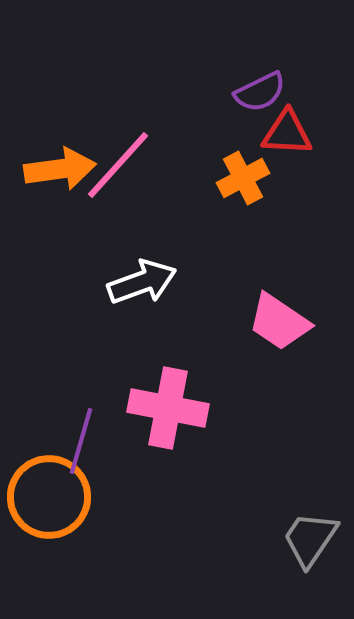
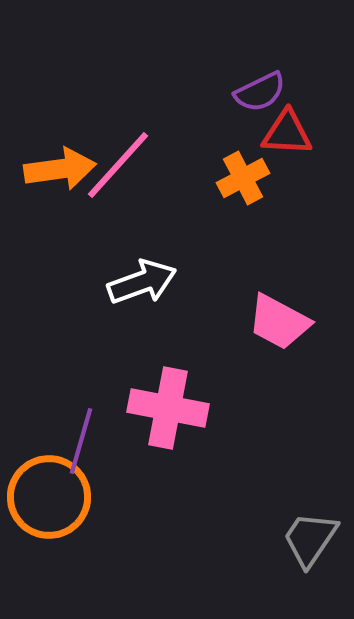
pink trapezoid: rotated 6 degrees counterclockwise
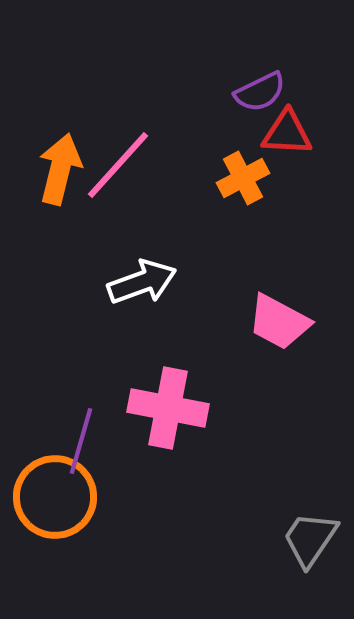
orange arrow: rotated 68 degrees counterclockwise
orange circle: moved 6 px right
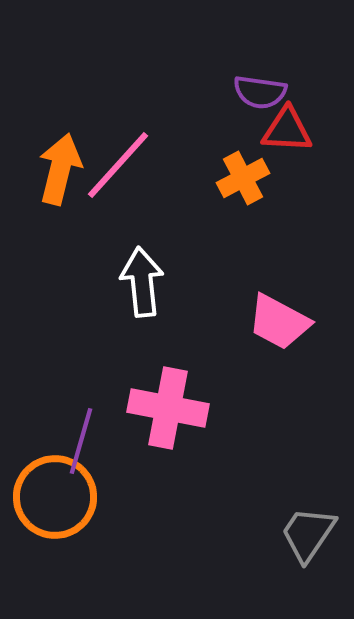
purple semicircle: rotated 34 degrees clockwise
red triangle: moved 3 px up
white arrow: rotated 76 degrees counterclockwise
gray trapezoid: moved 2 px left, 5 px up
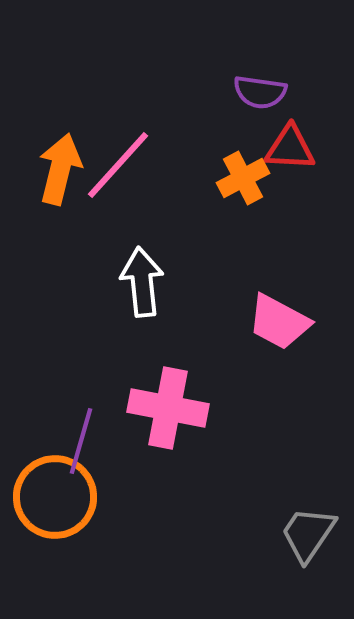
red triangle: moved 3 px right, 18 px down
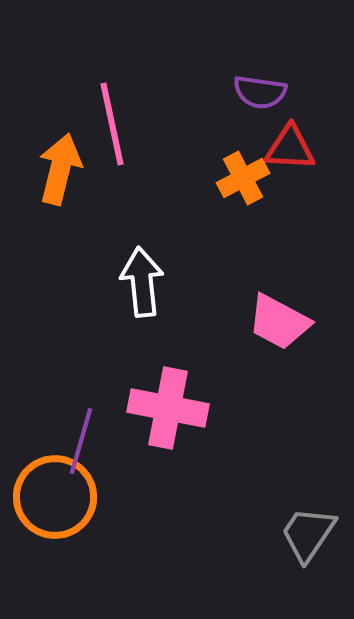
pink line: moved 6 px left, 41 px up; rotated 54 degrees counterclockwise
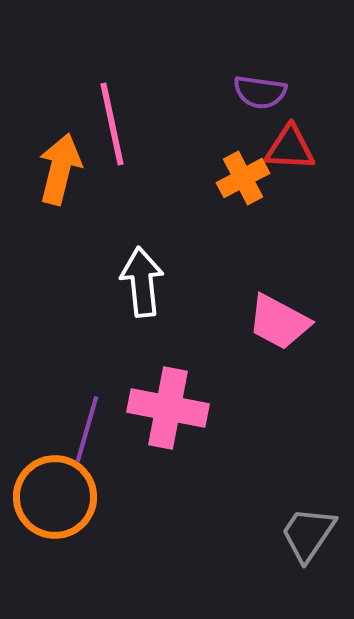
purple line: moved 6 px right, 12 px up
